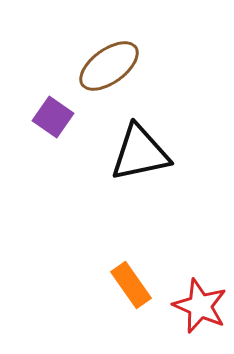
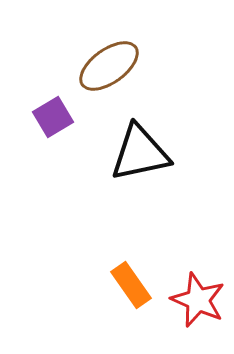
purple square: rotated 24 degrees clockwise
red star: moved 2 px left, 6 px up
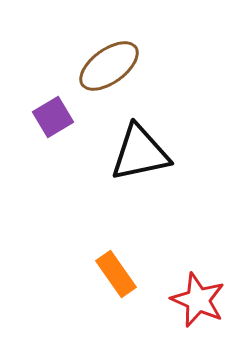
orange rectangle: moved 15 px left, 11 px up
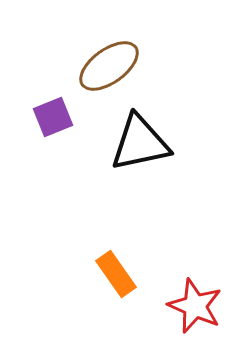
purple square: rotated 9 degrees clockwise
black triangle: moved 10 px up
red star: moved 3 px left, 6 px down
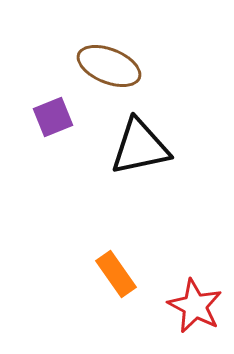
brown ellipse: rotated 58 degrees clockwise
black triangle: moved 4 px down
red star: rotated 4 degrees clockwise
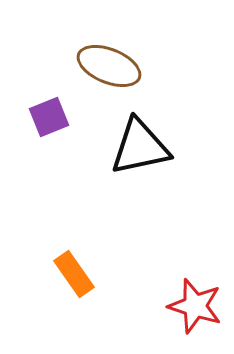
purple square: moved 4 px left
orange rectangle: moved 42 px left
red star: rotated 10 degrees counterclockwise
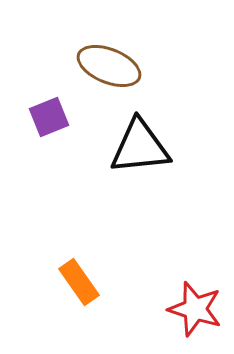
black triangle: rotated 6 degrees clockwise
orange rectangle: moved 5 px right, 8 px down
red star: moved 3 px down
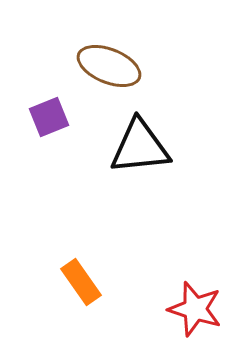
orange rectangle: moved 2 px right
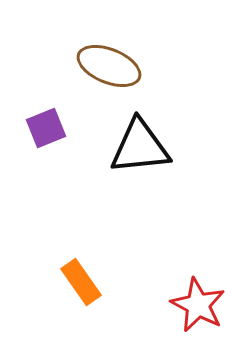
purple square: moved 3 px left, 11 px down
red star: moved 3 px right, 4 px up; rotated 10 degrees clockwise
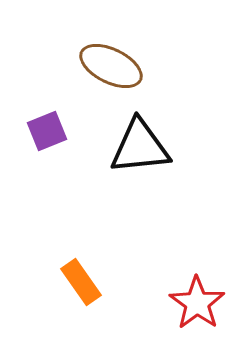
brown ellipse: moved 2 px right; rotated 4 degrees clockwise
purple square: moved 1 px right, 3 px down
red star: moved 1 px left, 2 px up; rotated 8 degrees clockwise
